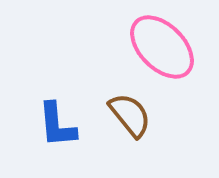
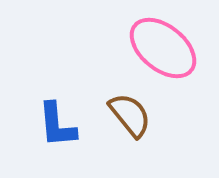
pink ellipse: moved 1 px right, 1 px down; rotated 6 degrees counterclockwise
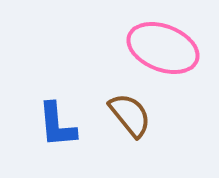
pink ellipse: rotated 18 degrees counterclockwise
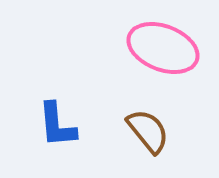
brown semicircle: moved 18 px right, 16 px down
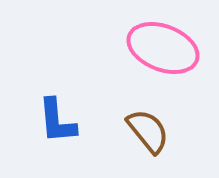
blue L-shape: moved 4 px up
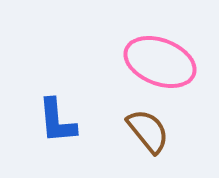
pink ellipse: moved 3 px left, 14 px down
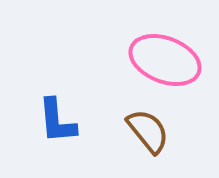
pink ellipse: moved 5 px right, 2 px up
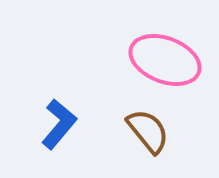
blue L-shape: moved 2 px right, 3 px down; rotated 135 degrees counterclockwise
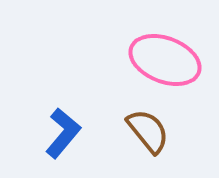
blue L-shape: moved 4 px right, 9 px down
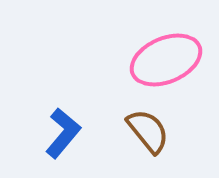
pink ellipse: moved 1 px right; rotated 44 degrees counterclockwise
